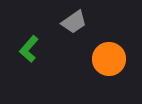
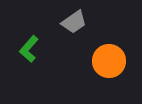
orange circle: moved 2 px down
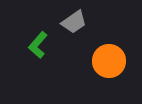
green L-shape: moved 9 px right, 4 px up
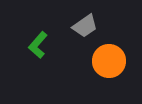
gray trapezoid: moved 11 px right, 4 px down
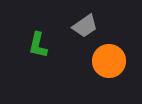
green L-shape: rotated 28 degrees counterclockwise
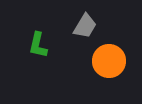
gray trapezoid: rotated 24 degrees counterclockwise
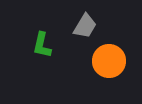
green L-shape: moved 4 px right
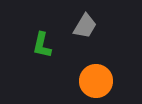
orange circle: moved 13 px left, 20 px down
